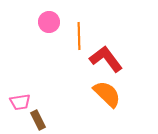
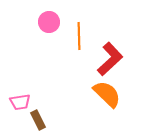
red L-shape: moved 4 px right; rotated 84 degrees clockwise
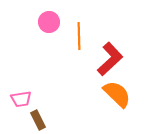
orange semicircle: moved 10 px right
pink trapezoid: moved 1 px right, 3 px up
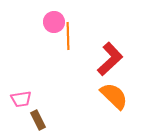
pink circle: moved 5 px right
orange line: moved 11 px left
orange semicircle: moved 3 px left, 2 px down
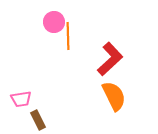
orange semicircle: rotated 20 degrees clockwise
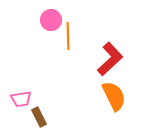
pink circle: moved 3 px left, 2 px up
brown rectangle: moved 1 px right, 3 px up
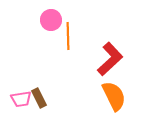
brown rectangle: moved 19 px up
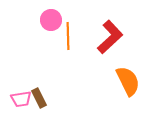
red L-shape: moved 22 px up
orange semicircle: moved 14 px right, 15 px up
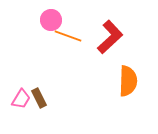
orange line: rotated 68 degrees counterclockwise
orange semicircle: rotated 28 degrees clockwise
pink trapezoid: rotated 50 degrees counterclockwise
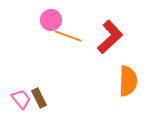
pink trapezoid: rotated 70 degrees counterclockwise
